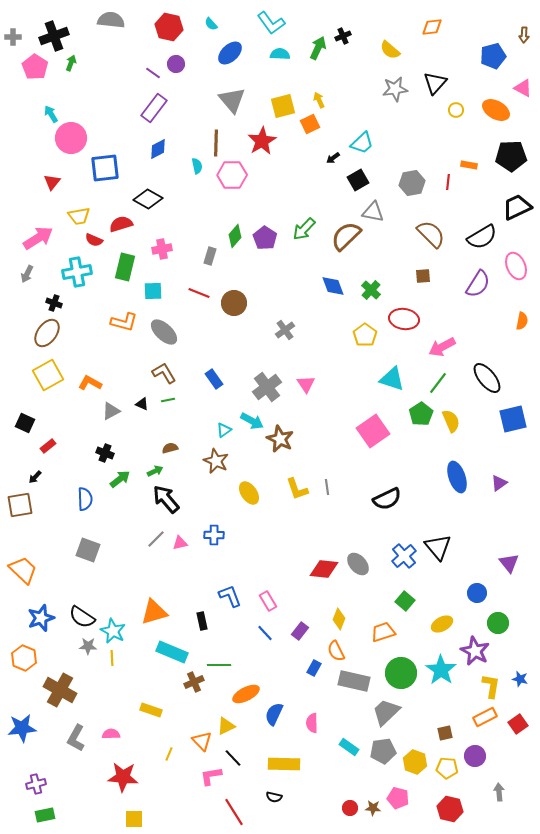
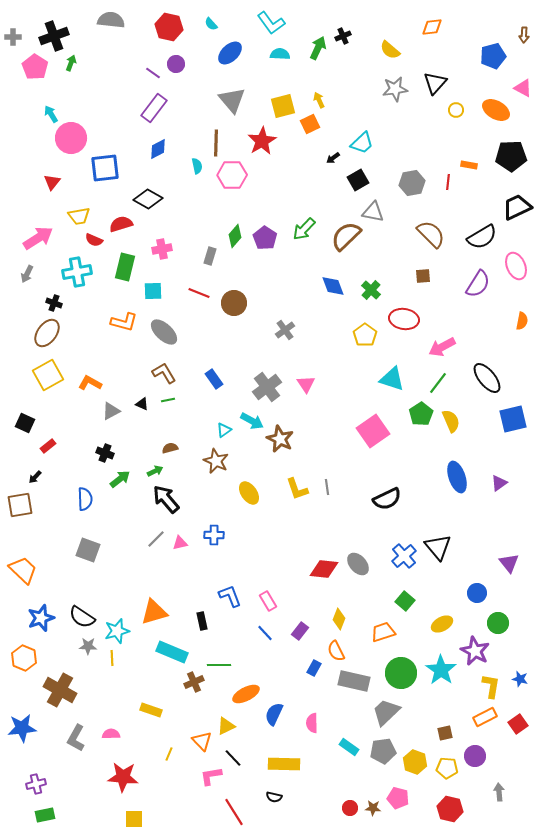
cyan star at (113, 631): moved 4 px right; rotated 30 degrees clockwise
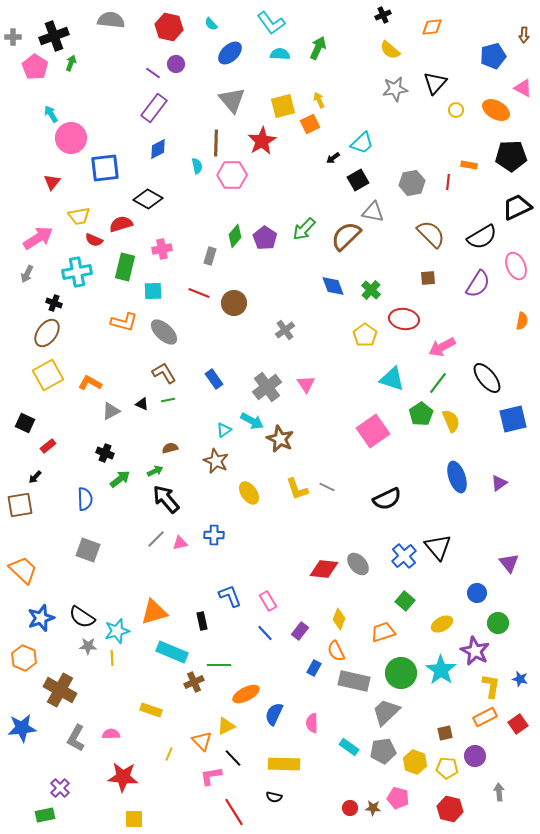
black cross at (343, 36): moved 40 px right, 21 px up
brown square at (423, 276): moved 5 px right, 2 px down
gray line at (327, 487): rotated 56 degrees counterclockwise
purple cross at (36, 784): moved 24 px right, 4 px down; rotated 30 degrees counterclockwise
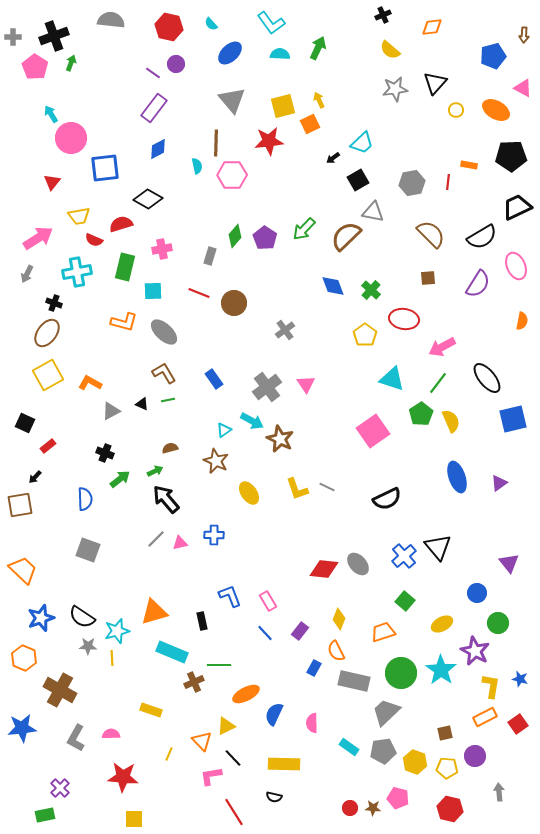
red star at (262, 141): moved 7 px right; rotated 24 degrees clockwise
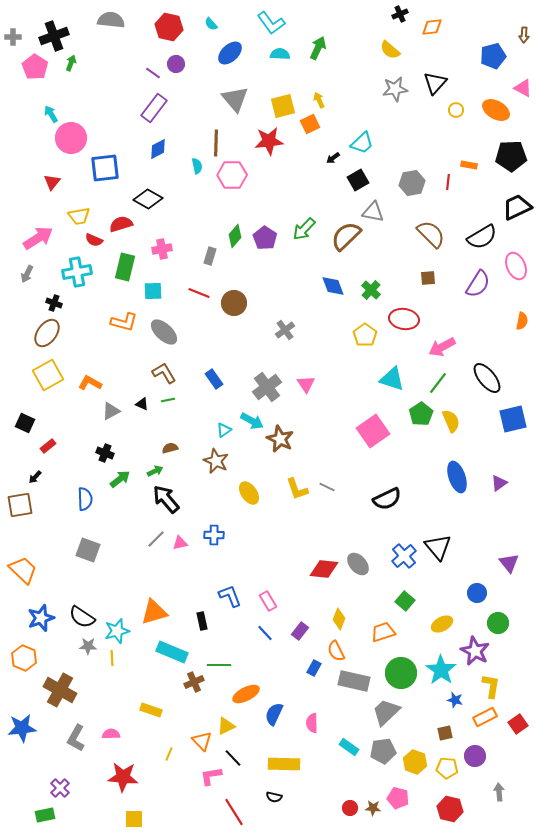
black cross at (383, 15): moved 17 px right, 1 px up
gray triangle at (232, 100): moved 3 px right, 1 px up
blue star at (520, 679): moved 65 px left, 21 px down
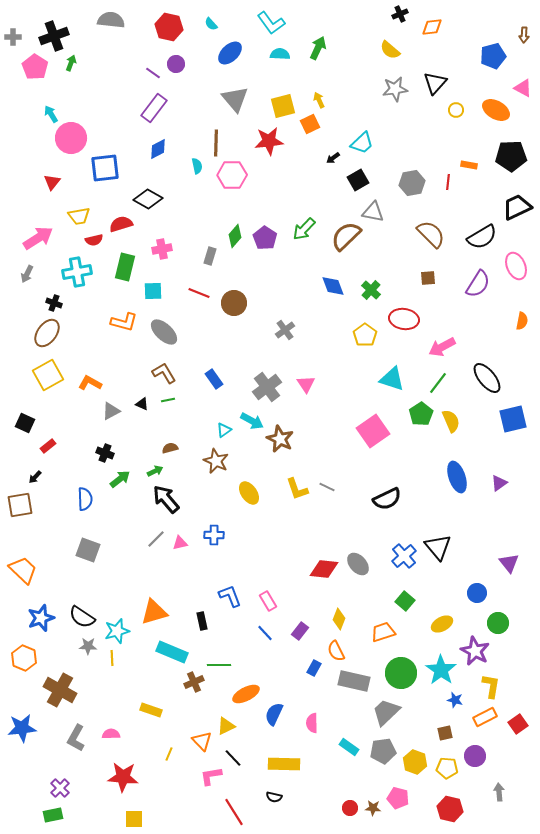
red semicircle at (94, 240): rotated 36 degrees counterclockwise
green rectangle at (45, 815): moved 8 px right
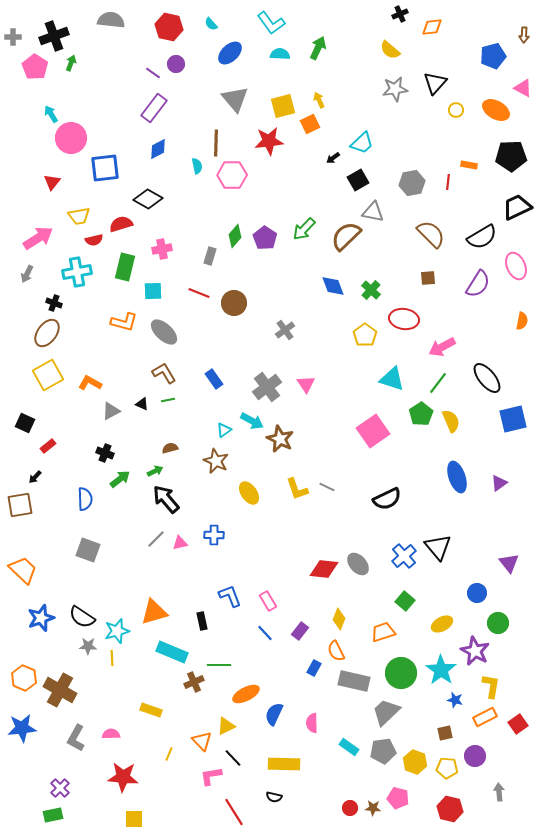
orange hexagon at (24, 658): moved 20 px down
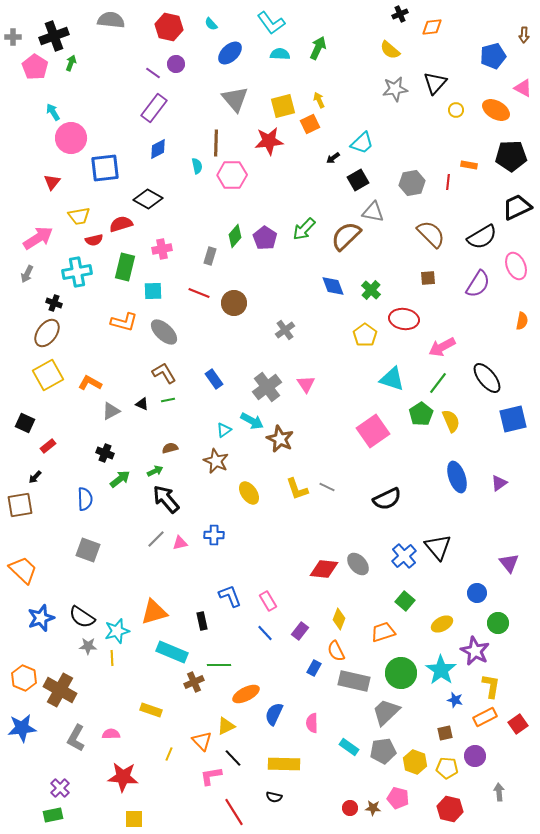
cyan arrow at (51, 114): moved 2 px right, 2 px up
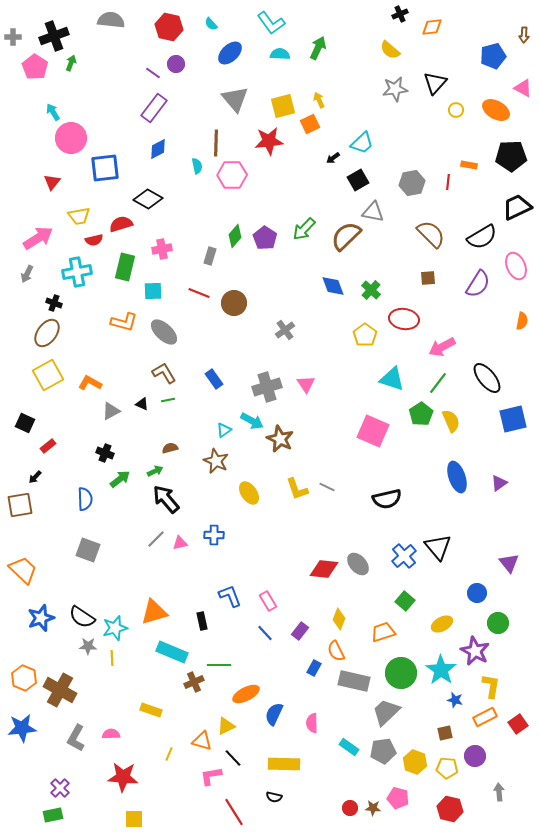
gray cross at (267, 387): rotated 20 degrees clockwise
pink square at (373, 431): rotated 32 degrees counterclockwise
black semicircle at (387, 499): rotated 12 degrees clockwise
cyan star at (117, 631): moved 2 px left, 3 px up
orange triangle at (202, 741): rotated 30 degrees counterclockwise
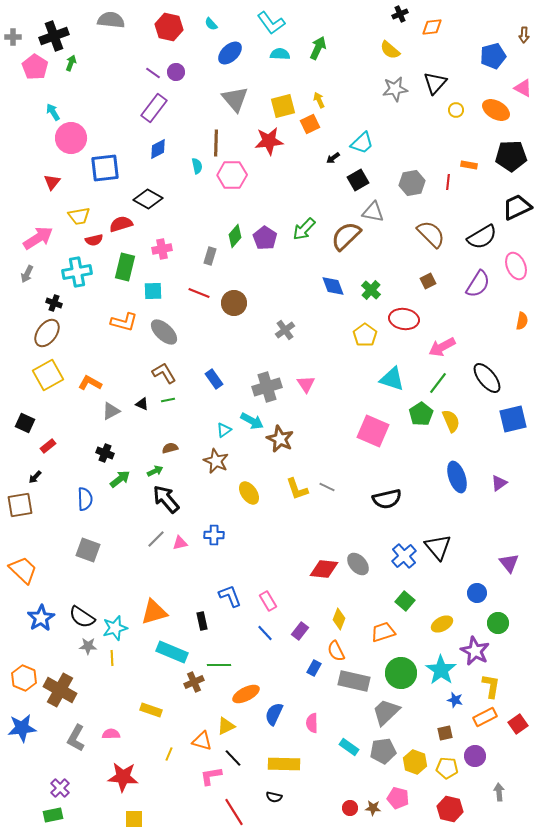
purple circle at (176, 64): moved 8 px down
brown square at (428, 278): moved 3 px down; rotated 21 degrees counterclockwise
blue star at (41, 618): rotated 12 degrees counterclockwise
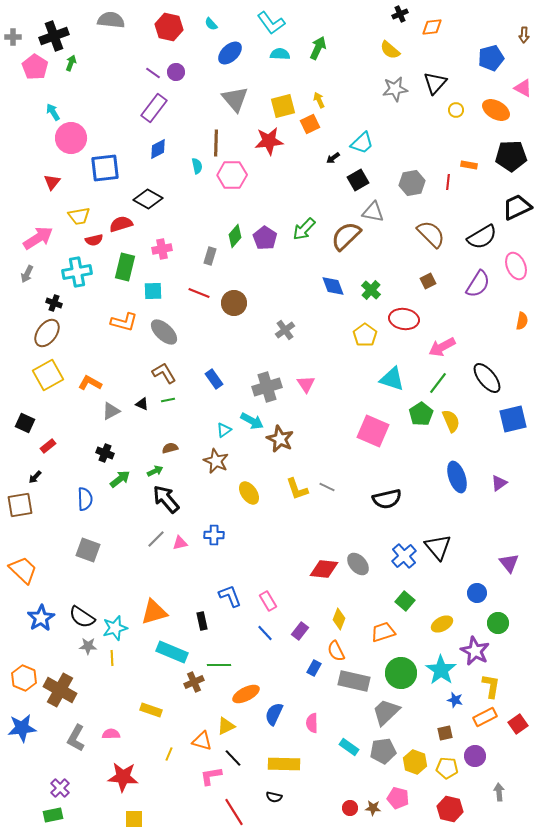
blue pentagon at (493, 56): moved 2 px left, 2 px down
